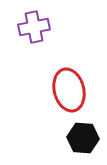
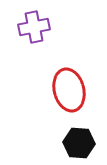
black hexagon: moved 4 px left, 5 px down
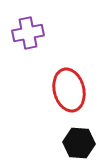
purple cross: moved 6 px left, 6 px down
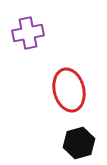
black hexagon: rotated 20 degrees counterclockwise
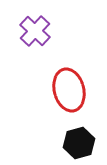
purple cross: moved 7 px right, 2 px up; rotated 36 degrees counterclockwise
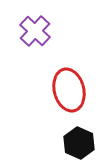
black hexagon: rotated 20 degrees counterclockwise
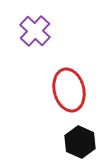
black hexagon: moved 1 px right, 1 px up
